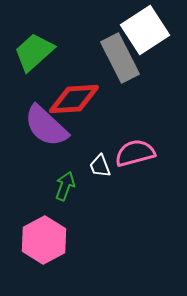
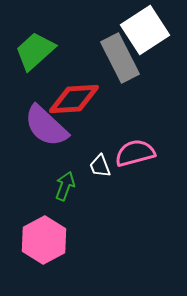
green trapezoid: moved 1 px right, 1 px up
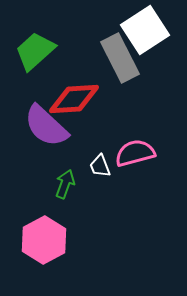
green arrow: moved 2 px up
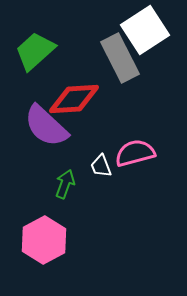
white trapezoid: moved 1 px right
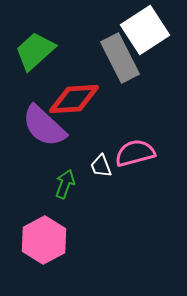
purple semicircle: moved 2 px left
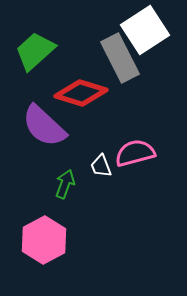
red diamond: moved 7 px right, 6 px up; rotated 21 degrees clockwise
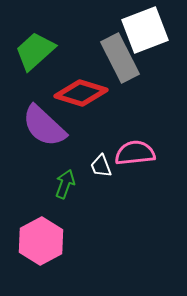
white square: rotated 12 degrees clockwise
pink semicircle: rotated 9 degrees clockwise
pink hexagon: moved 3 px left, 1 px down
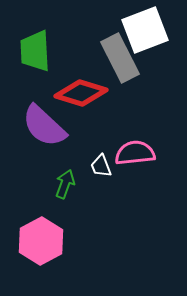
green trapezoid: rotated 51 degrees counterclockwise
